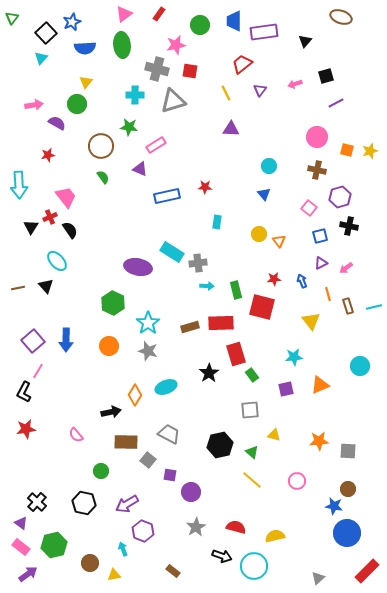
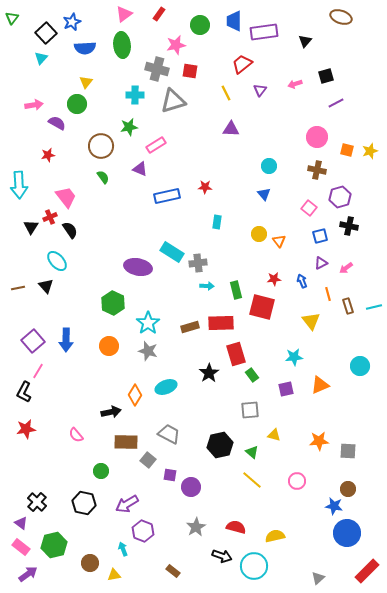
green star at (129, 127): rotated 18 degrees counterclockwise
purple circle at (191, 492): moved 5 px up
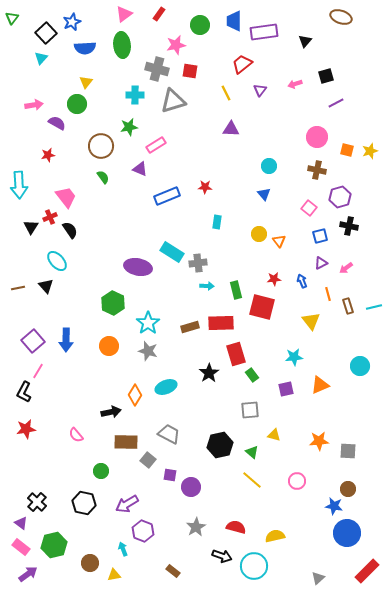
blue rectangle at (167, 196): rotated 10 degrees counterclockwise
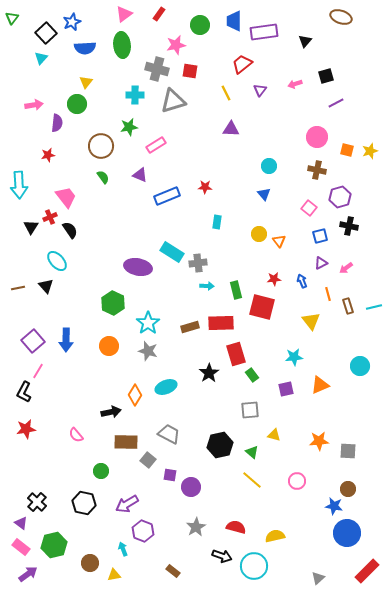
purple semicircle at (57, 123): rotated 66 degrees clockwise
purple triangle at (140, 169): moved 6 px down
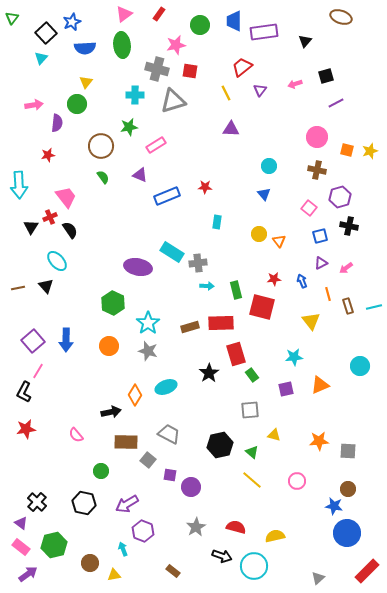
red trapezoid at (242, 64): moved 3 px down
